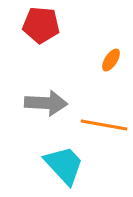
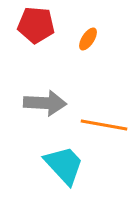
red pentagon: moved 5 px left
orange ellipse: moved 23 px left, 21 px up
gray arrow: moved 1 px left
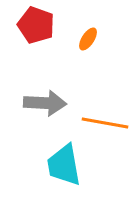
red pentagon: rotated 15 degrees clockwise
orange line: moved 1 px right, 2 px up
cyan trapezoid: rotated 147 degrees counterclockwise
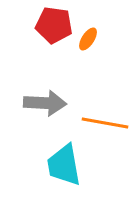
red pentagon: moved 18 px right; rotated 12 degrees counterclockwise
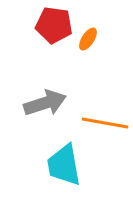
gray arrow: rotated 21 degrees counterclockwise
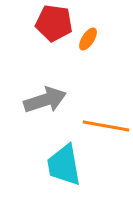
red pentagon: moved 2 px up
gray arrow: moved 3 px up
orange line: moved 1 px right, 3 px down
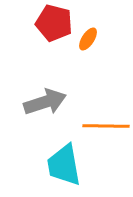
red pentagon: rotated 6 degrees clockwise
gray arrow: moved 2 px down
orange line: rotated 9 degrees counterclockwise
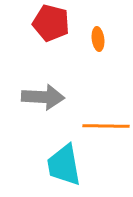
red pentagon: moved 3 px left
orange ellipse: moved 10 px right; rotated 40 degrees counterclockwise
gray arrow: moved 2 px left, 5 px up; rotated 21 degrees clockwise
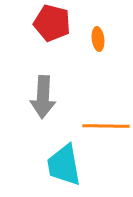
red pentagon: moved 1 px right
gray arrow: rotated 90 degrees clockwise
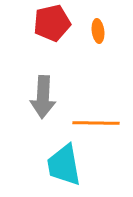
red pentagon: rotated 27 degrees counterclockwise
orange ellipse: moved 8 px up
orange line: moved 10 px left, 3 px up
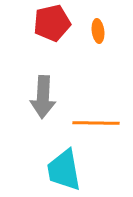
cyan trapezoid: moved 5 px down
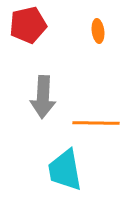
red pentagon: moved 24 px left, 2 px down
cyan trapezoid: moved 1 px right
